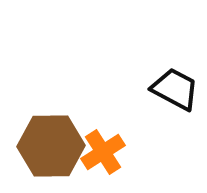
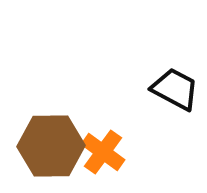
orange cross: rotated 21 degrees counterclockwise
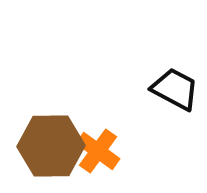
orange cross: moved 5 px left, 1 px up
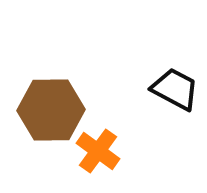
brown hexagon: moved 36 px up
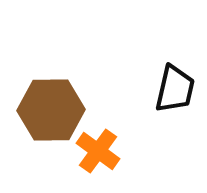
black trapezoid: rotated 75 degrees clockwise
